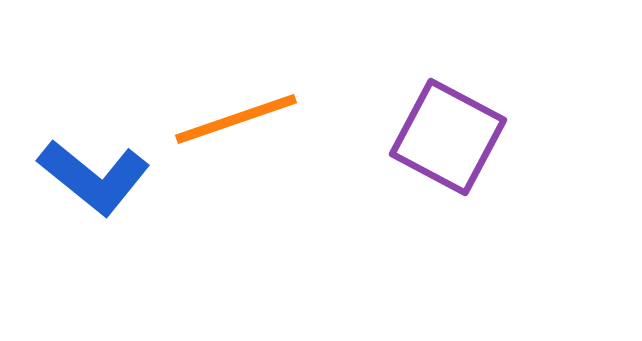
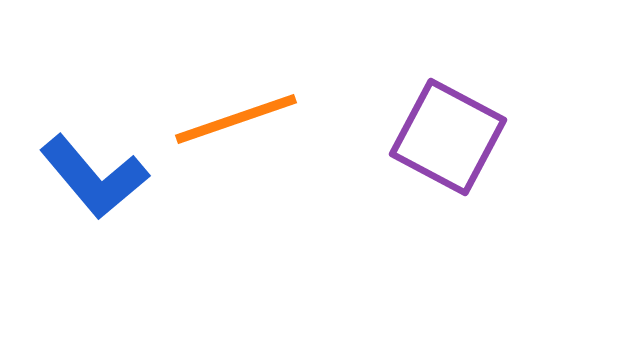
blue L-shape: rotated 11 degrees clockwise
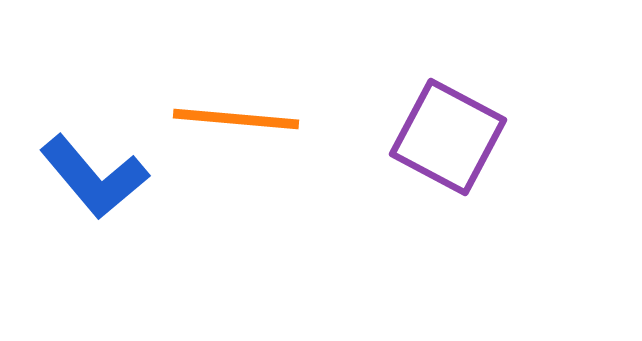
orange line: rotated 24 degrees clockwise
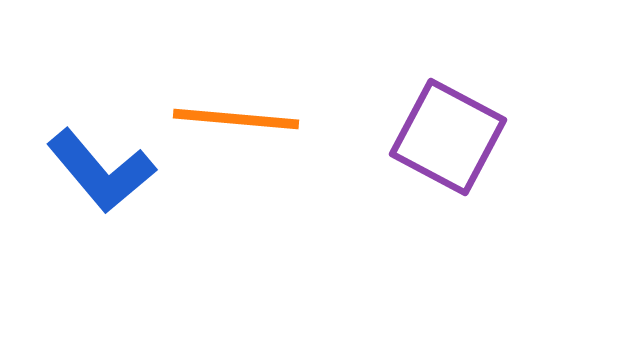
blue L-shape: moved 7 px right, 6 px up
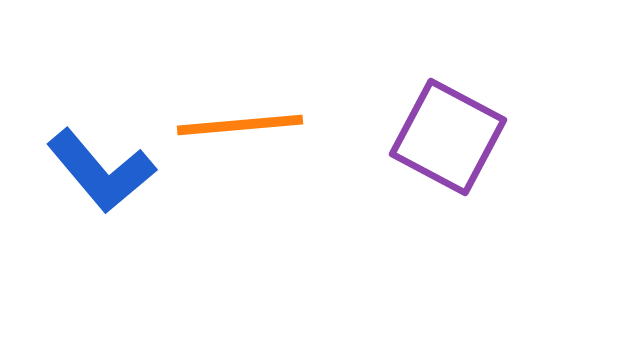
orange line: moved 4 px right, 6 px down; rotated 10 degrees counterclockwise
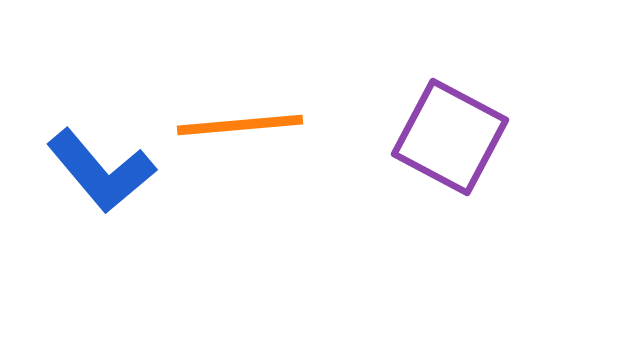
purple square: moved 2 px right
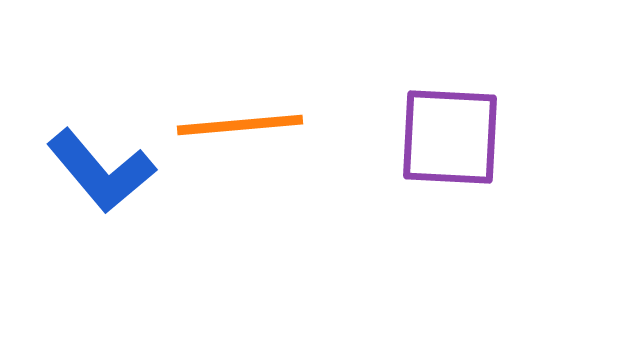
purple square: rotated 25 degrees counterclockwise
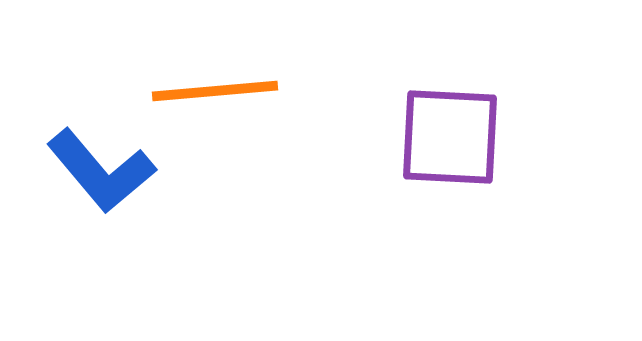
orange line: moved 25 px left, 34 px up
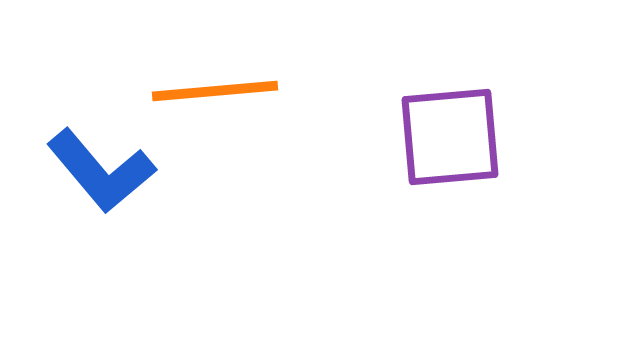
purple square: rotated 8 degrees counterclockwise
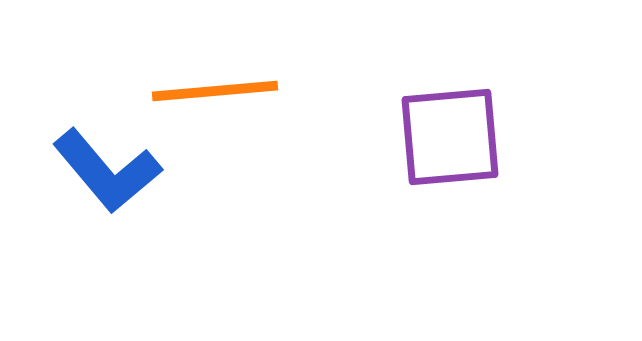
blue L-shape: moved 6 px right
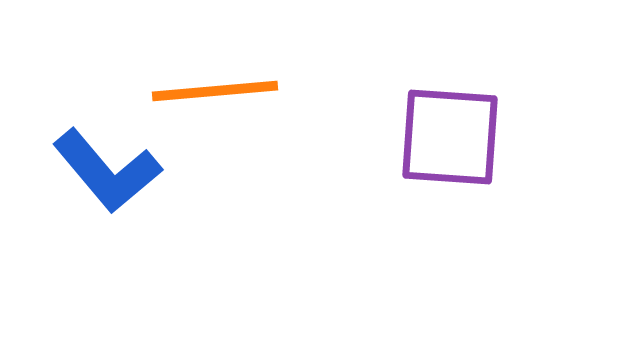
purple square: rotated 9 degrees clockwise
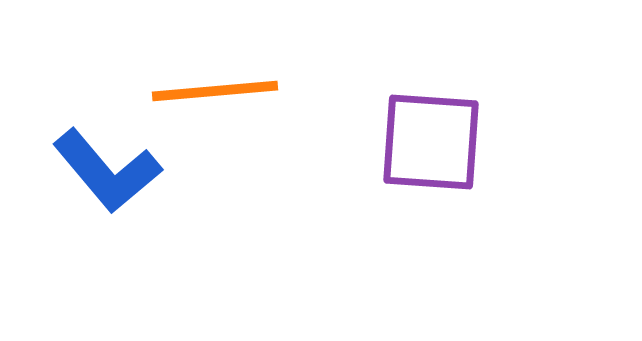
purple square: moved 19 px left, 5 px down
